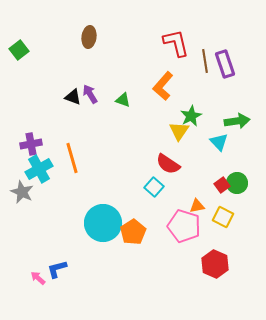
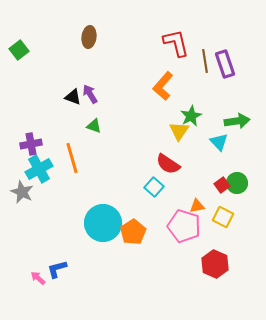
green triangle: moved 29 px left, 26 px down
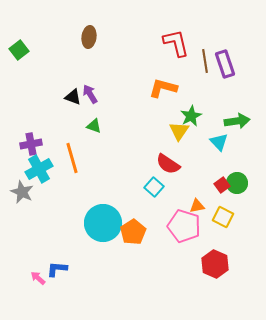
orange L-shape: moved 2 px down; rotated 64 degrees clockwise
blue L-shape: rotated 20 degrees clockwise
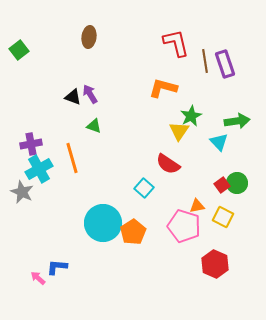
cyan square: moved 10 px left, 1 px down
blue L-shape: moved 2 px up
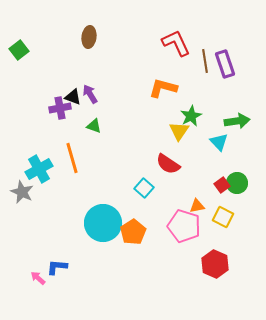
red L-shape: rotated 12 degrees counterclockwise
purple cross: moved 29 px right, 36 px up
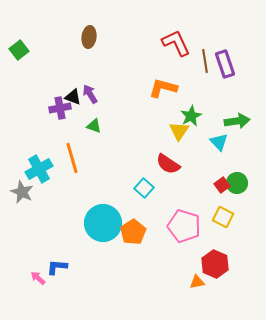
orange triangle: moved 76 px down
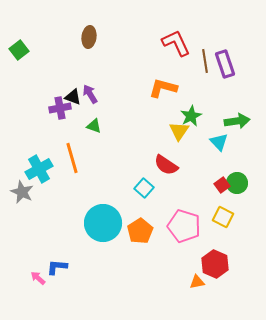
red semicircle: moved 2 px left, 1 px down
orange pentagon: moved 7 px right, 1 px up
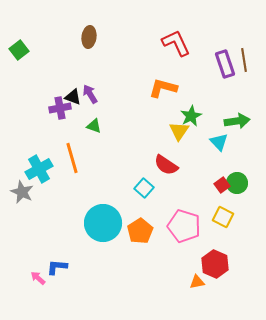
brown line: moved 39 px right, 1 px up
